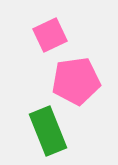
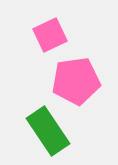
green rectangle: rotated 12 degrees counterclockwise
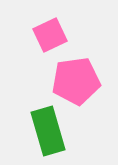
green rectangle: rotated 18 degrees clockwise
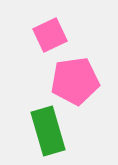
pink pentagon: moved 1 px left
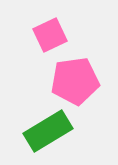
green rectangle: rotated 75 degrees clockwise
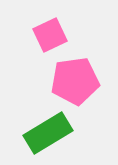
green rectangle: moved 2 px down
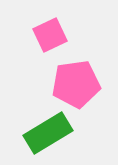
pink pentagon: moved 1 px right, 3 px down
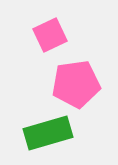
green rectangle: rotated 15 degrees clockwise
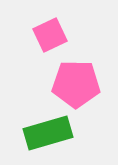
pink pentagon: rotated 9 degrees clockwise
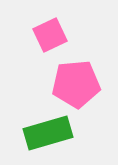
pink pentagon: rotated 6 degrees counterclockwise
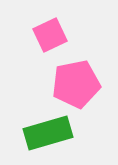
pink pentagon: rotated 6 degrees counterclockwise
